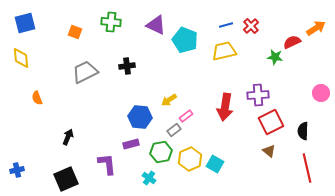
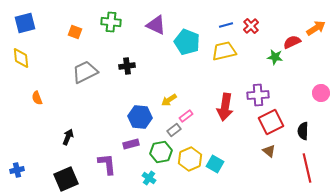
cyan pentagon: moved 2 px right, 2 px down
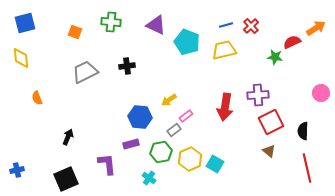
yellow trapezoid: moved 1 px up
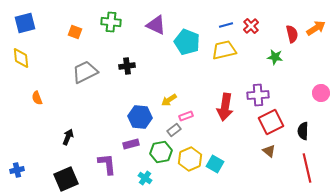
red semicircle: moved 8 px up; rotated 102 degrees clockwise
pink rectangle: rotated 16 degrees clockwise
cyan cross: moved 4 px left
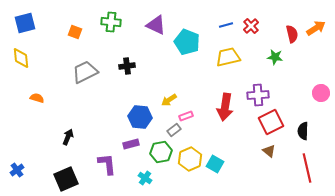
yellow trapezoid: moved 4 px right, 7 px down
orange semicircle: rotated 128 degrees clockwise
blue cross: rotated 24 degrees counterclockwise
